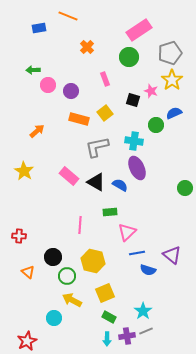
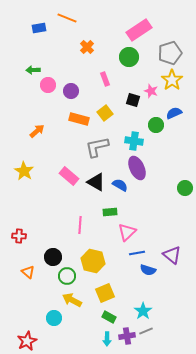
orange line at (68, 16): moved 1 px left, 2 px down
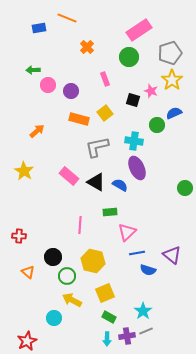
green circle at (156, 125): moved 1 px right
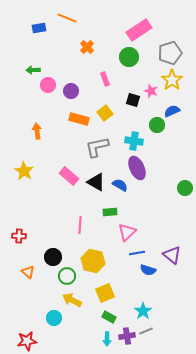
blue semicircle at (174, 113): moved 2 px left, 2 px up
orange arrow at (37, 131): rotated 56 degrees counterclockwise
red star at (27, 341): rotated 18 degrees clockwise
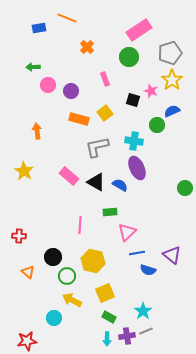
green arrow at (33, 70): moved 3 px up
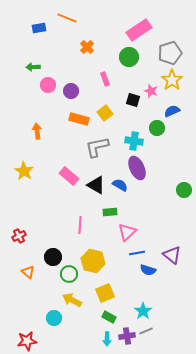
green circle at (157, 125): moved 3 px down
black triangle at (96, 182): moved 3 px down
green circle at (185, 188): moved 1 px left, 2 px down
red cross at (19, 236): rotated 32 degrees counterclockwise
green circle at (67, 276): moved 2 px right, 2 px up
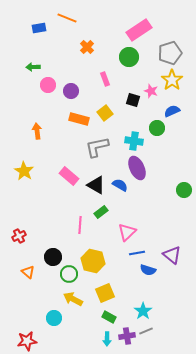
green rectangle at (110, 212): moved 9 px left; rotated 32 degrees counterclockwise
yellow arrow at (72, 300): moved 1 px right, 1 px up
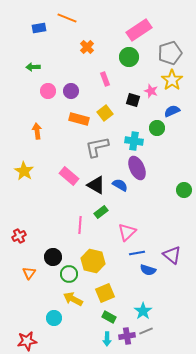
pink circle at (48, 85): moved 6 px down
orange triangle at (28, 272): moved 1 px right, 1 px down; rotated 24 degrees clockwise
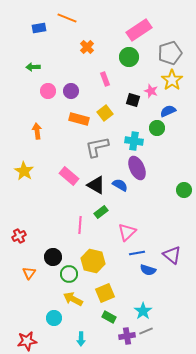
blue semicircle at (172, 111): moved 4 px left
cyan arrow at (107, 339): moved 26 px left
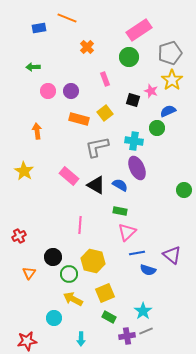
green rectangle at (101, 212): moved 19 px right, 1 px up; rotated 48 degrees clockwise
